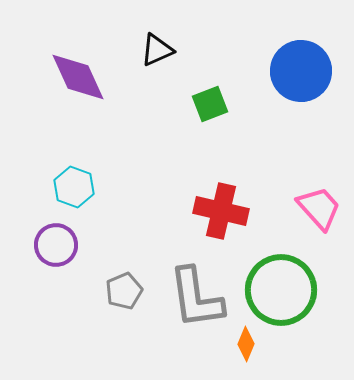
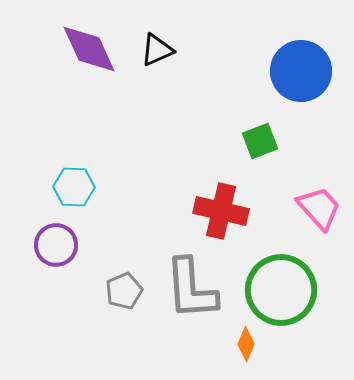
purple diamond: moved 11 px right, 28 px up
green square: moved 50 px right, 37 px down
cyan hexagon: rotated 18 degrees counterclockwise
gray L-shape: moved 5 px left, 9 px up; rotated 4 degrees clockwise
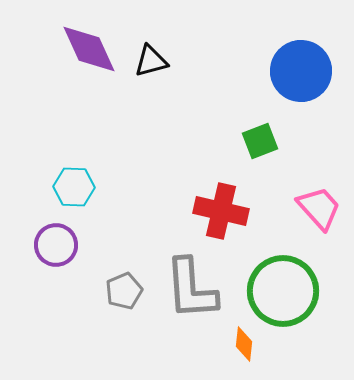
black triangle: moved 6 px left, 11 px down; rotated 9 degrees clockwise
green circle: moved 2 px right, 1 px down
orange diamond: moved 2 px left; rotated 16 degrees counterclockwise
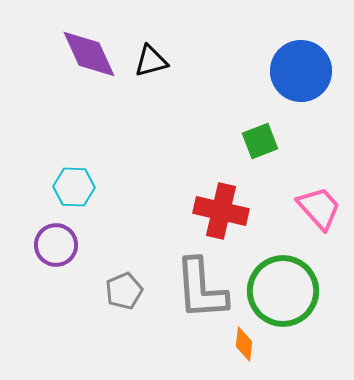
purple diamond: moved 5 px down
gray L-shape: moved 10 px right
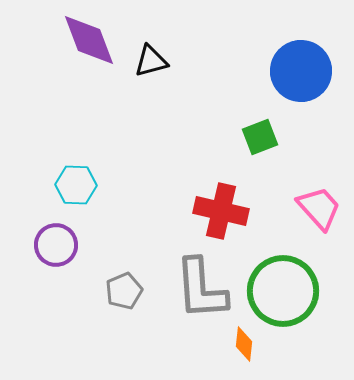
purple diamond: moved 14 px up; rotated 4 degrees clockwise
green square: moved 4 px up
cyan hexagon: moved 2 px right, 2 px up
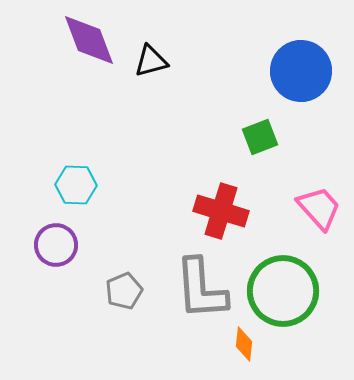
red cross: rotated 4 degrees clockwise
